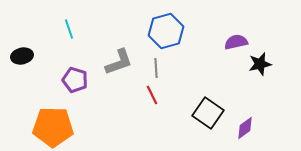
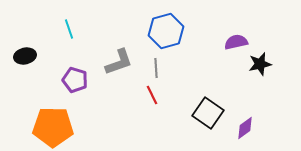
black ellipse: moved 3 px right
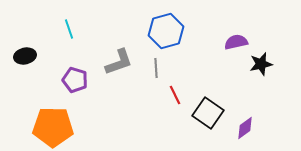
black star: moved 1 px right
red line: moved 23 px right
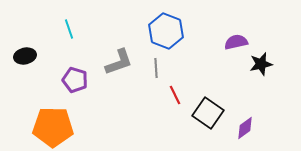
blue hexagon: rotated 24 degrees counterclockwise
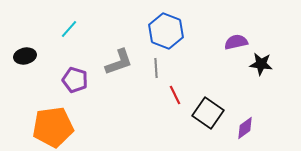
cyan line: rotated 60 degrees clockwise
black star: rotated 20 degrees clockwise
orange pentagon: rotated 9 degrees counterclockwise
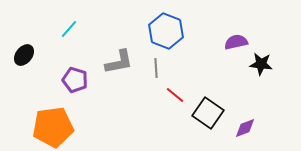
black ellipse: moved 1 px left, 1 px up; rotated 40 degrees counterclockwise
gray L-shape: rotated 8 degrees clockwise
red line: rotated 24 degrees counterclockwise
purple diamond: rotated 15 degrees clockwise
